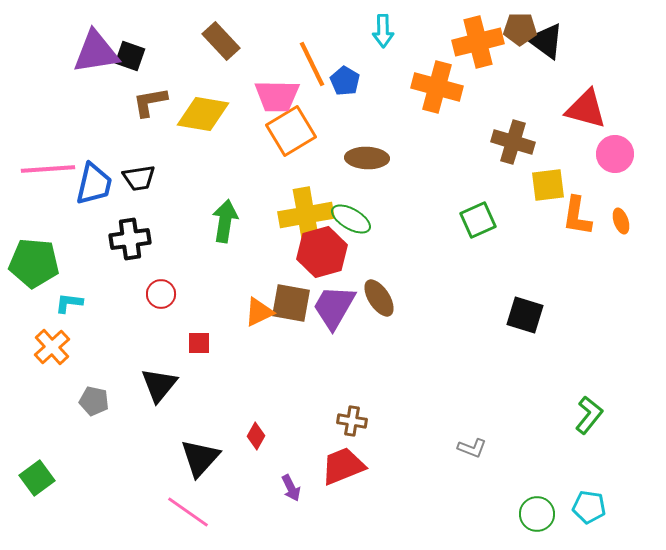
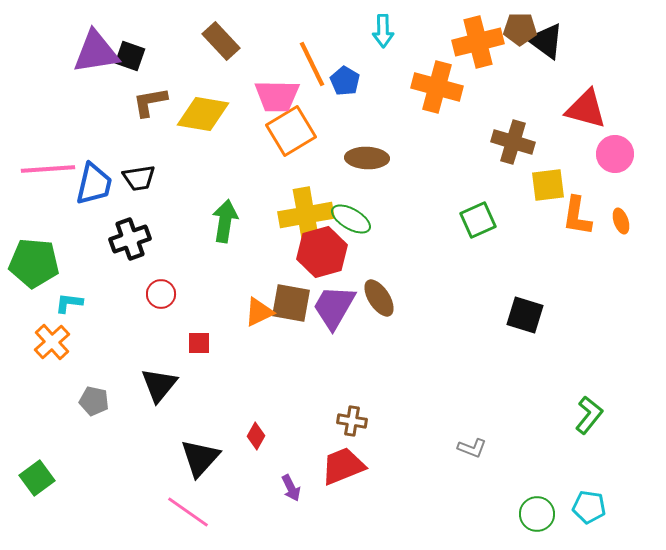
black cross at (130, 239): rotated 12 degrees counterclockwise
orange cross at (52, 347): moved 5 px up
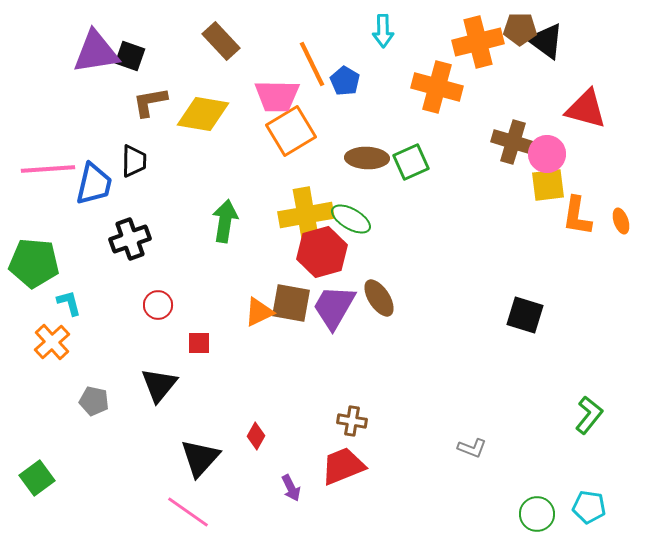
pink circle at (615, 154): moved 68 px left
black trapezoid at (139, 178): moved 5 px left, 17 px up; rotated 80 degrees counterclockwise
green square at (478, 220): moved 67 px left, 58 px up
red circle at (161, 294): moved 3 px left, 11 px down
cyan L-shape at (69, 303): rotated 68 degrees clockwise
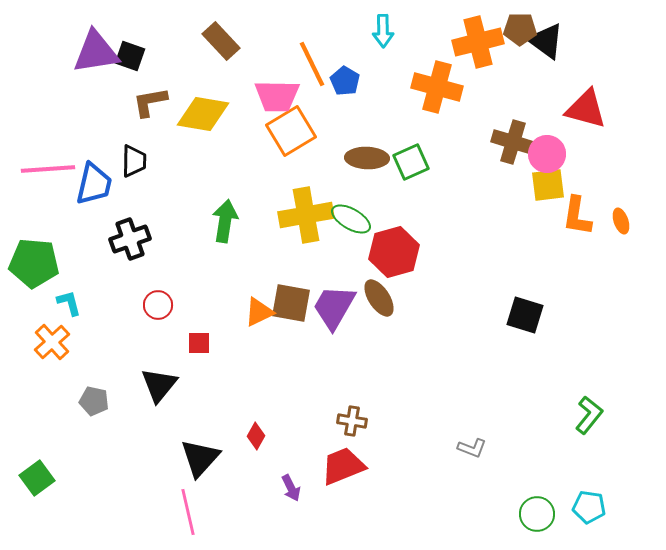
red hexagon at (322, 252): moved 72 px right
pink line at (188, 512): rotated 42 degrees clockwise
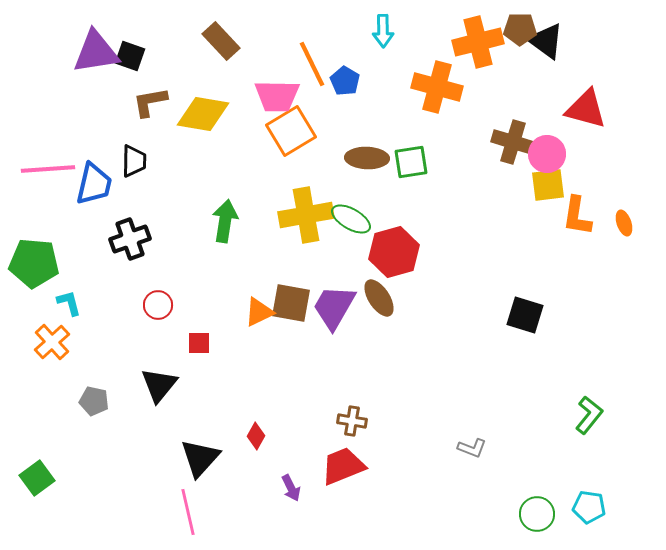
green square at (411, 162): rotated 15 degrees clockwise
orange ellipse at (621, 221): moved 3 px right, 2 px down
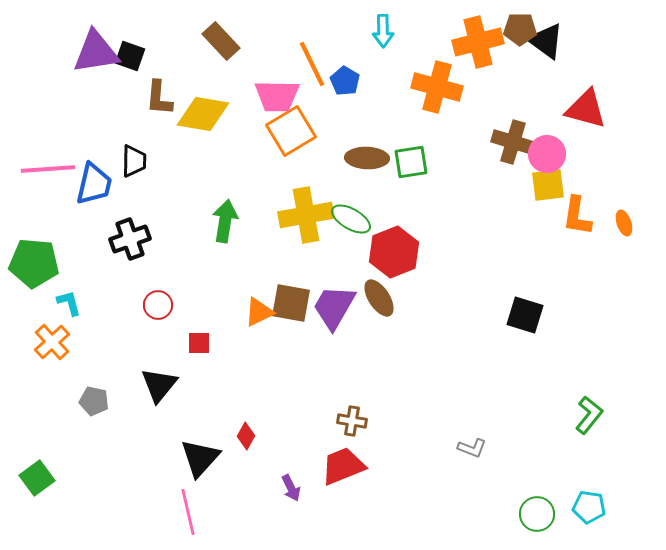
brown L-shape at (150, 102): moved 9 px right, 4 px up; rotated 75 degrees counterclockwise
red hexagon at (394, 252): rotated 6 degrees counterclockwise
red diamond at (256, 436): moved 10 px left
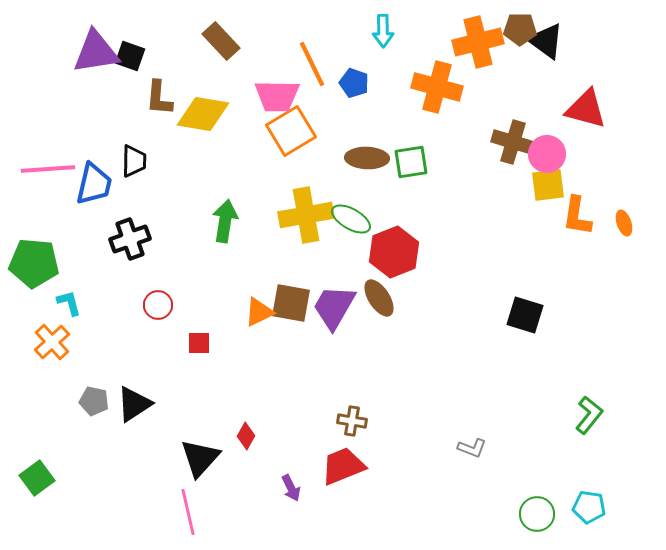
blue pentagon at (345, 81): moved 9 px right, 2 px down; rotated 12 degrees counterclockwise
black triangle at (159, 385): moved 25 px left, 19 px down; rotated 18 degrees clockwise
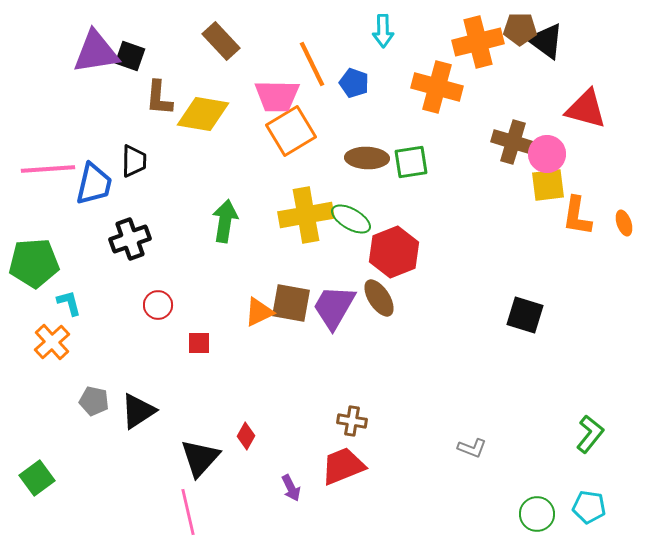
green pentagon at (34, 263): rotated 9 degrees counterclockwise
black triangle at (134, 404): moved 4 px right, 7 px down
green L-shape at (589, 415): moved 1 px right, 19 px down
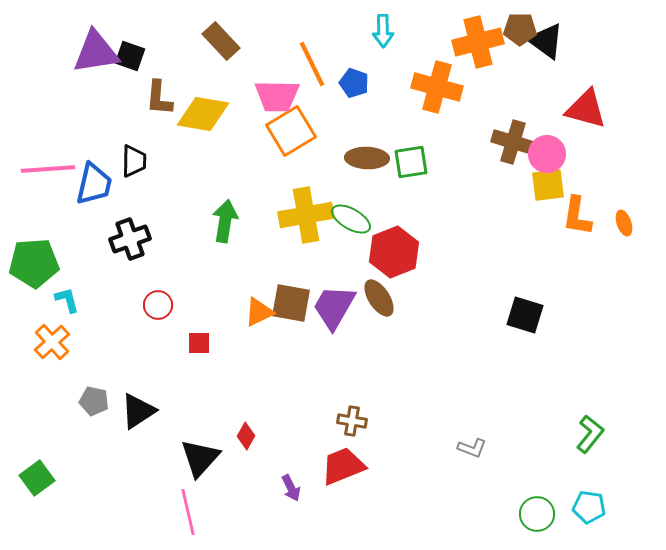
cyan L-shape at (69, 303): moved 2 px left, 3 px up
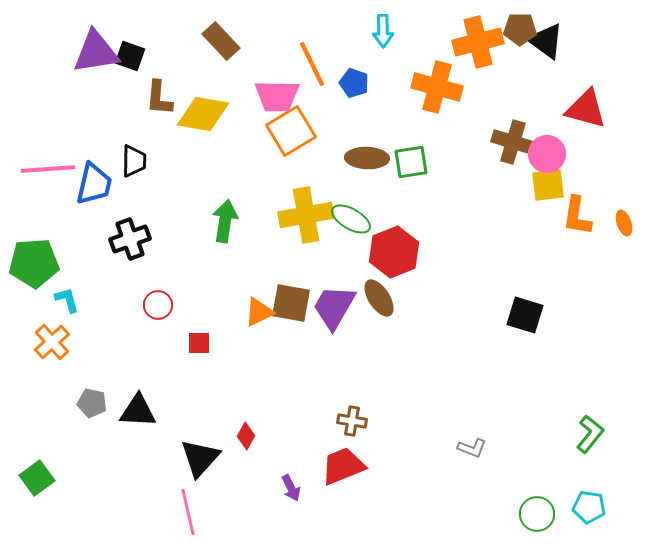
gray pentagon at (94, 401): moved 2 px left, 2 px down
black triangle at (138, 411): rotated 36 degrees clockwise
